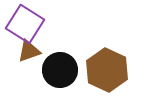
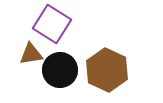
purple square: moved 27 px right
brown triangle: moved 2 px right, 3 px down; rotated 10 degrees clockwise
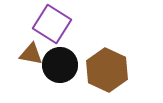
brown triangle: rotated 20 degrees clockwise
black circle: moved 5 px up
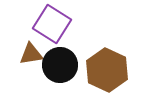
brown triangle: rotated 20 degrees counterclockwise
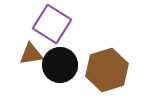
brown hexagon: rotated 18 degrees clockwise
